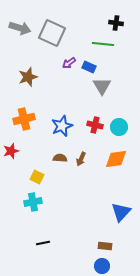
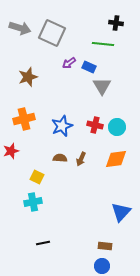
cyan circle: moved 2 px left
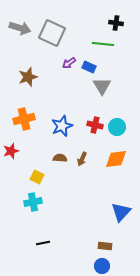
brown arrow: moved 1 px right
